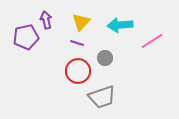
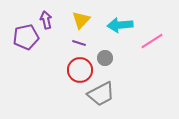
yellow triangle: moved 2 px up
purple line: moved 2 px right
red circle: moved 2 px right, 1 px up
gray trapezoid: moved 1 px left, 3 px up; rotated 8 degrees counterclockwise
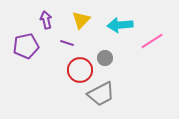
purple pentagon: moved 9 px down
purple line: moved 12 px left
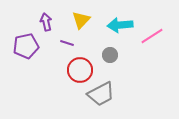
purple arrow: moved 2 px down
pink line: moved 5 px up
gray circle: moved 5 px right, 3 px up
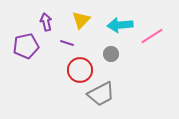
gray circle: moved 1 px right, 1 px up
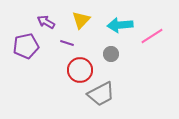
purple arrow: rotated 48 degrees counterclockwise
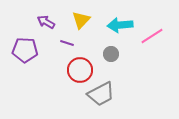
purple pentagon: moved 1 px left, 4 px down; rotated 15 degrees clockwise
